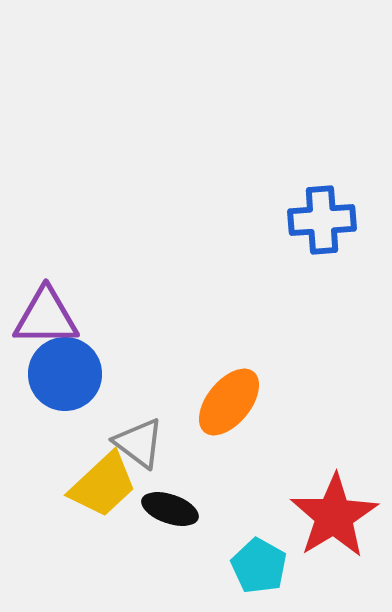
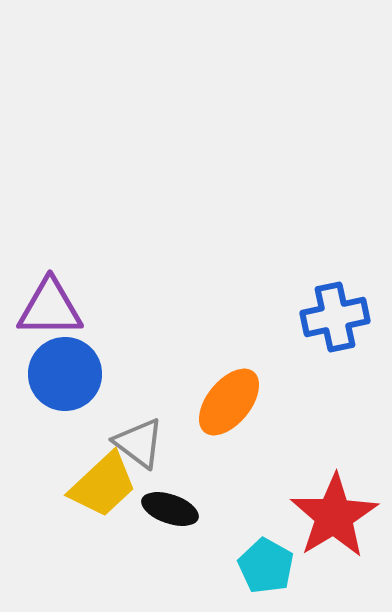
blue cross: moved 13 px right, 97 px down; rotated 8 degrees counterclockwise
purple triangle: moved 4 px right, 9 px up
cyan pentagon: moved 7 px right
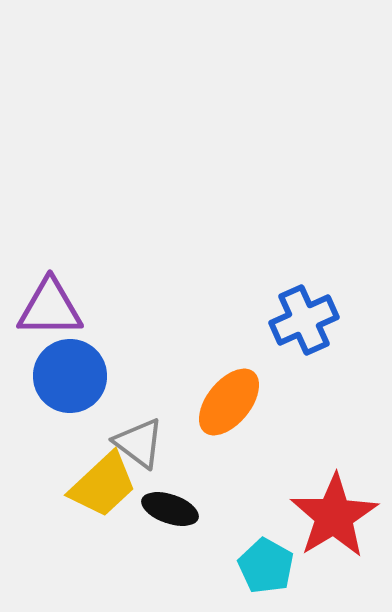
blue cross: moved 31 px left, 3 px down; rotated 12 degrees counterclockwise
blue circle: moved 5 px right, 2 px down
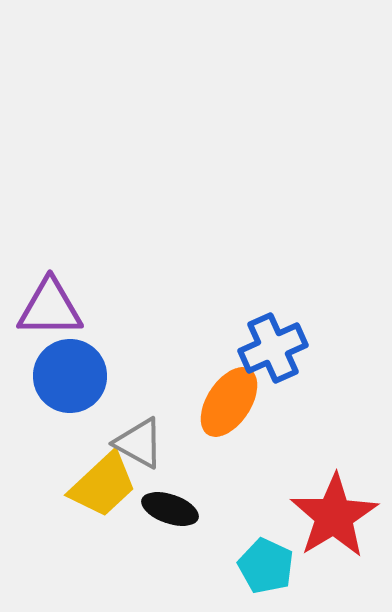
blue cross: moved 31 px left, 28 px down
orange ellipse: rotated 6 degrees counterclockwise
gray triangle: rotated 8 degrees counterclockwise
cyan pentagon: rotated 4 degrees counterclockwise
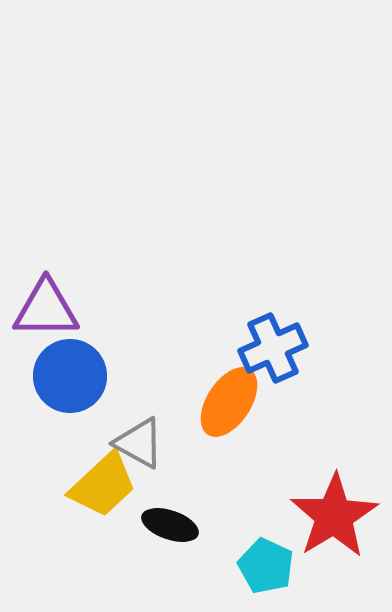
purple triangle: moved 4 px left, 1 px down
black ellipse: moved 16 px down
